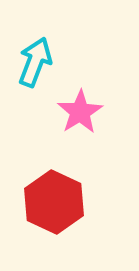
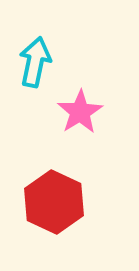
cyan arrow: rotated 9 degrees counterclockwise
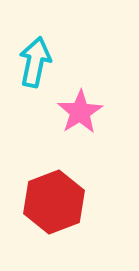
red hexagon: rotated 14 degrees clockwise
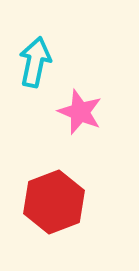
pink star: rotated 18 degrees counterclockwise
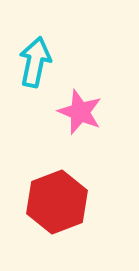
red hexagon: moved 3 px right
